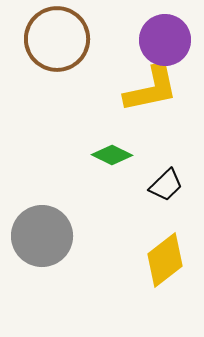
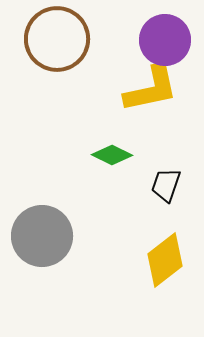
black trapezoid: rotated 153 degrees clockwise
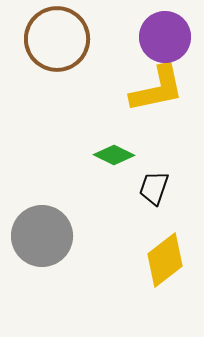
purple circle: moved 3 px up
yellow L-shape: moved 6 px right
green diamond: moved 2 px right
black trapezoid: moved 12 px left, 3 px down
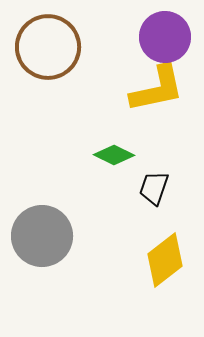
brown circle: moved 9 px left, 8 px down
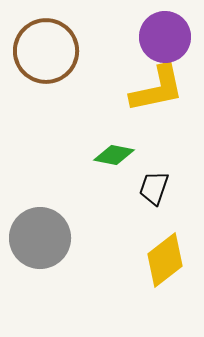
brown circle: moved 2 px left, 4 px down
green diamond: rotated 15 degrees counterclockwise
gray circle: moved 2 px left, 2 px down
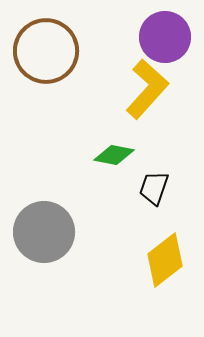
yellow L-shape: moved 10 px left; rotated 36 degrees counterclockwise
gray circle: moved 4 px right, 6 px up
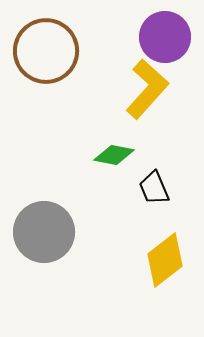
black trapezoid: rotated 42 degrees counterclockwise
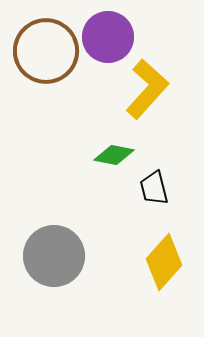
purple circle: moved 57 px left
black trapezoid: rotated 9 degrees clockwise
gray circle: moved 10 px right, 24 px down
yellow diamond: moved 1 px left, 2 px down; rotated 10 degrees counterclockwise
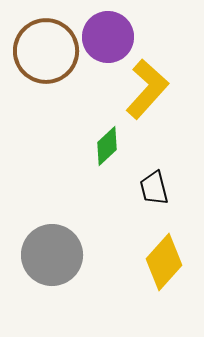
green diamond: moved 7 px left, 9 px up; rotated 54 degrees counterclockwise
gray circle: moved 2 px left, 1 px up
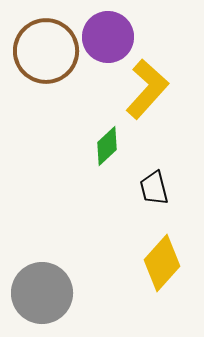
gray circle: moved 10 px left, 38 px down
yellow diamond: moved 2 px left, 1 px down
